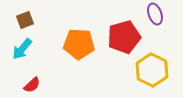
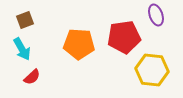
purple ellipse: moved 1 px right, 1 px down
red pentagon: rotated 8 degrees clockwise
cyan arrow: rotated 70 degrees counterclockwise
yellow hexagon: rotated 20 degrees counterclockwise
red semicircle: moved 8 px up
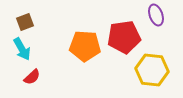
brown square: moved 2 px down
orange pentagon: moved 6 px right, 2 px down
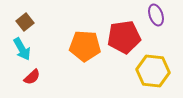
brown square: rotated 18 degrees counterclockwise
yellow hexagon: moved 1 px right, 1 px down
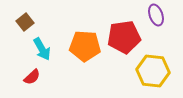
cyan arrow: moved 20 px right
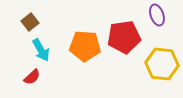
purple ellipse: moved 1 px right
brown square: moved 5 px right
cyan arrow: moved 1 px left, 1 px down
yellow hexagon: moved 9 px right, 7 px up
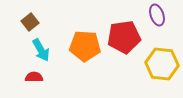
red semicircle: moved 2 px right; rotated 138 degrees counterclockwise
